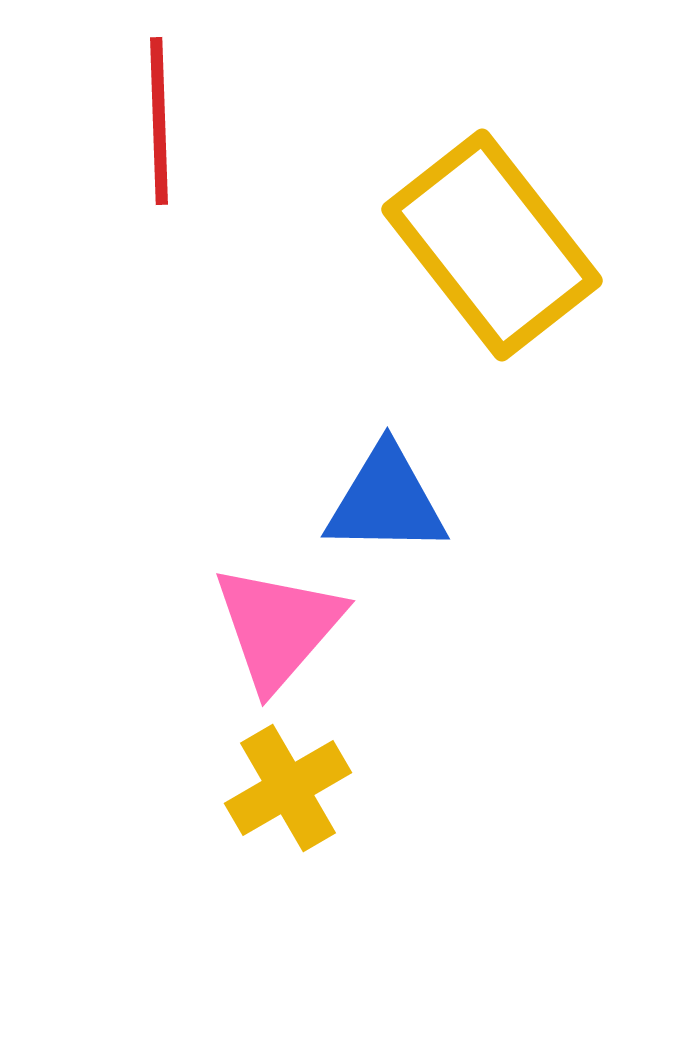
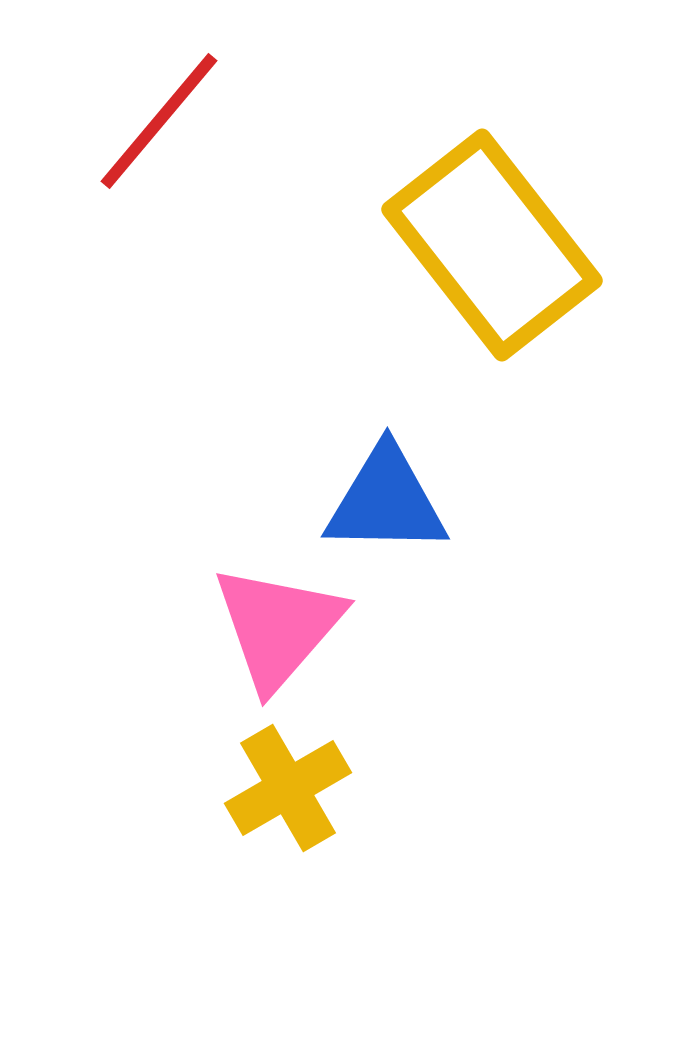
red line: rotated 42 degrees clockwise
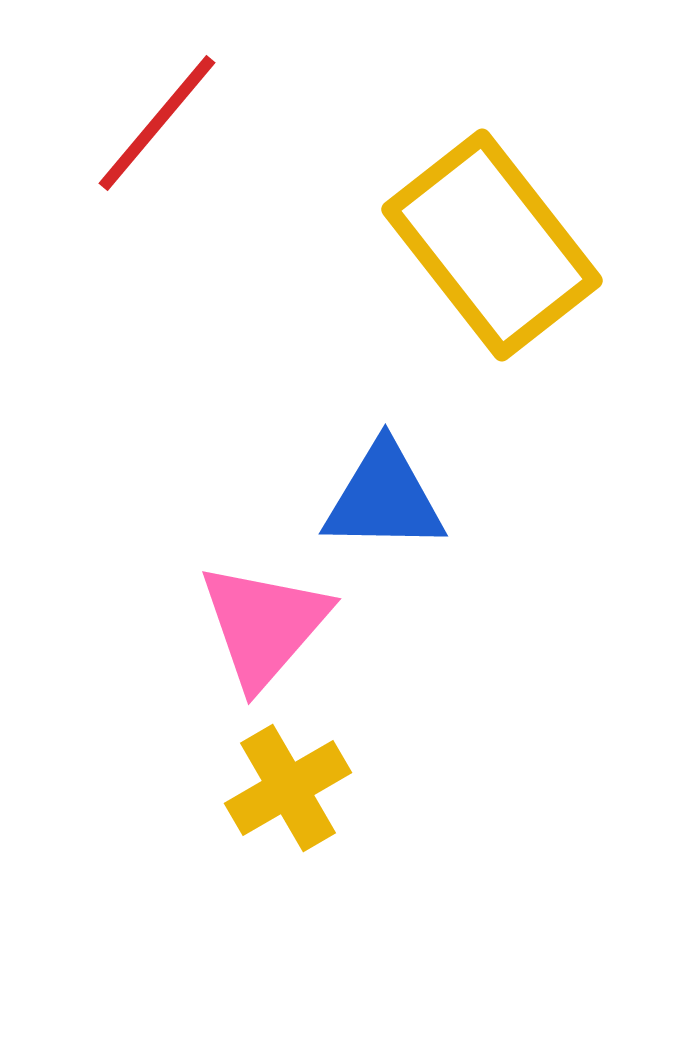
red line: moved 2 px left, 2 px down
blue triangle: moved 2 px left, 3 px up
pink triangle: moved 14 px left, 2 px up
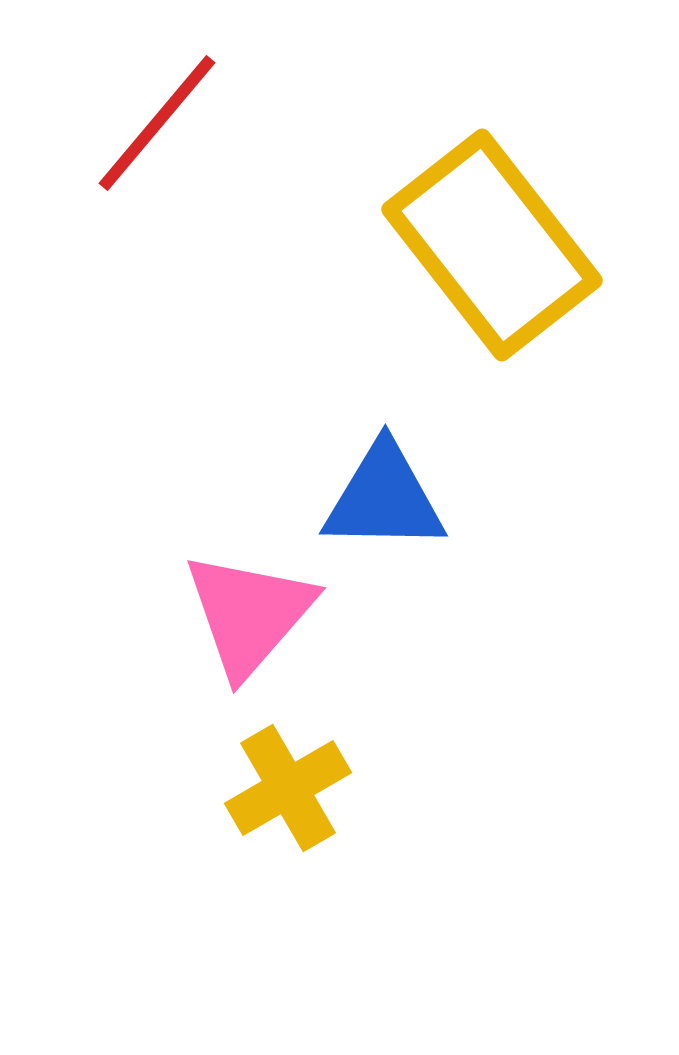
pink triangle: moved 15 px left, 11 px up
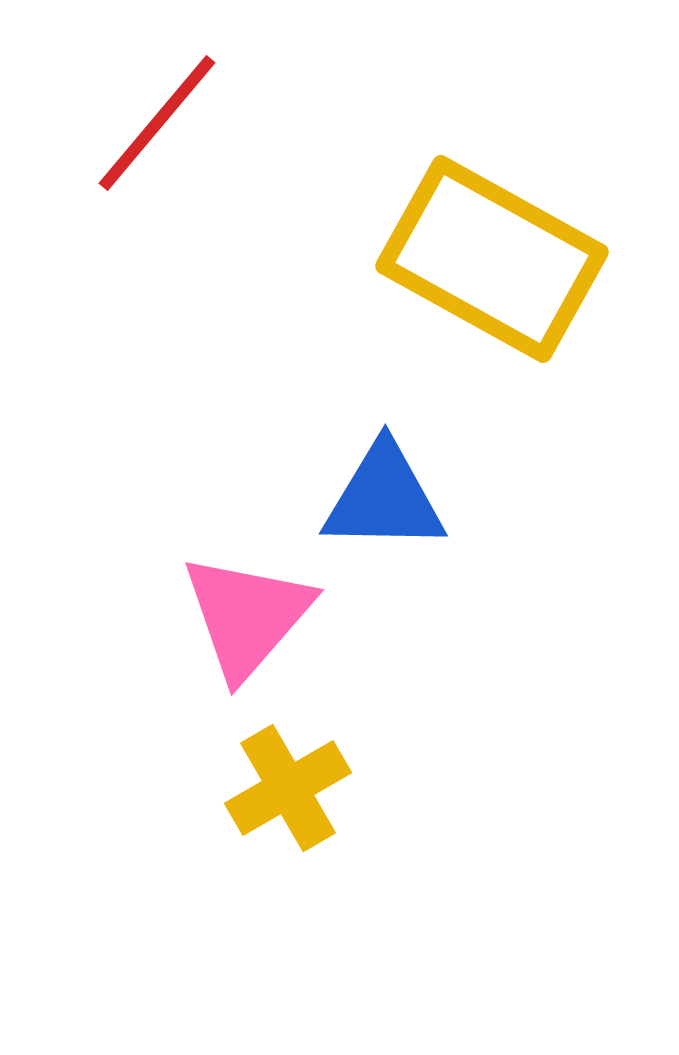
yellow rectangle: moved 14 px down; rotated 23 degrees counterclockwise
pink triangle: moved 2 px left, 2 px down
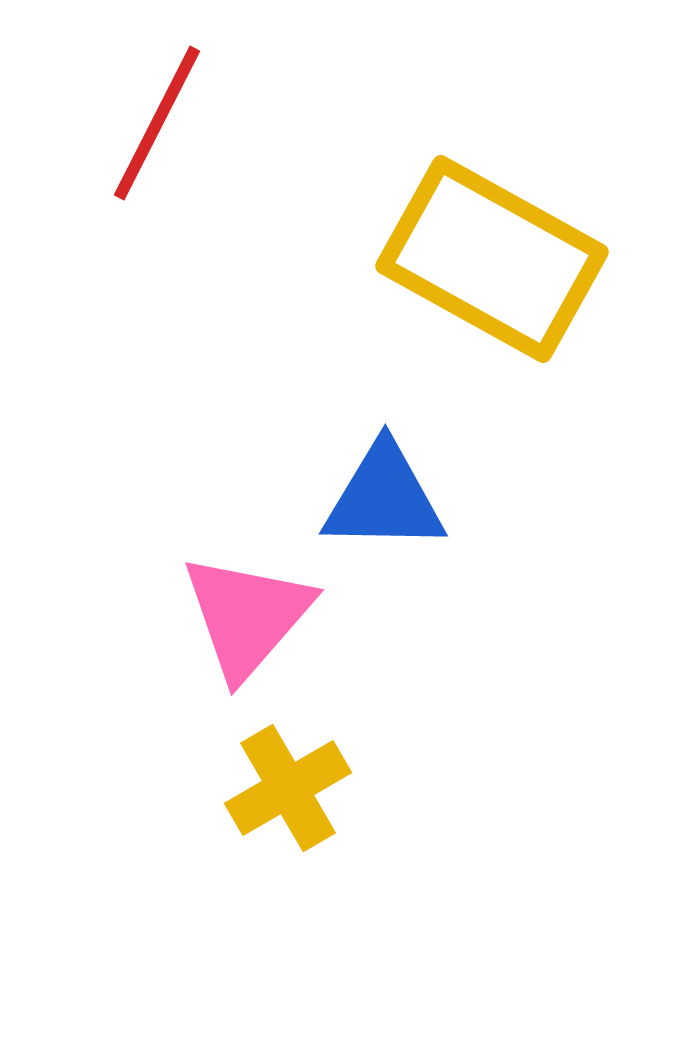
red line: rotated 13 degrees counterclockwise
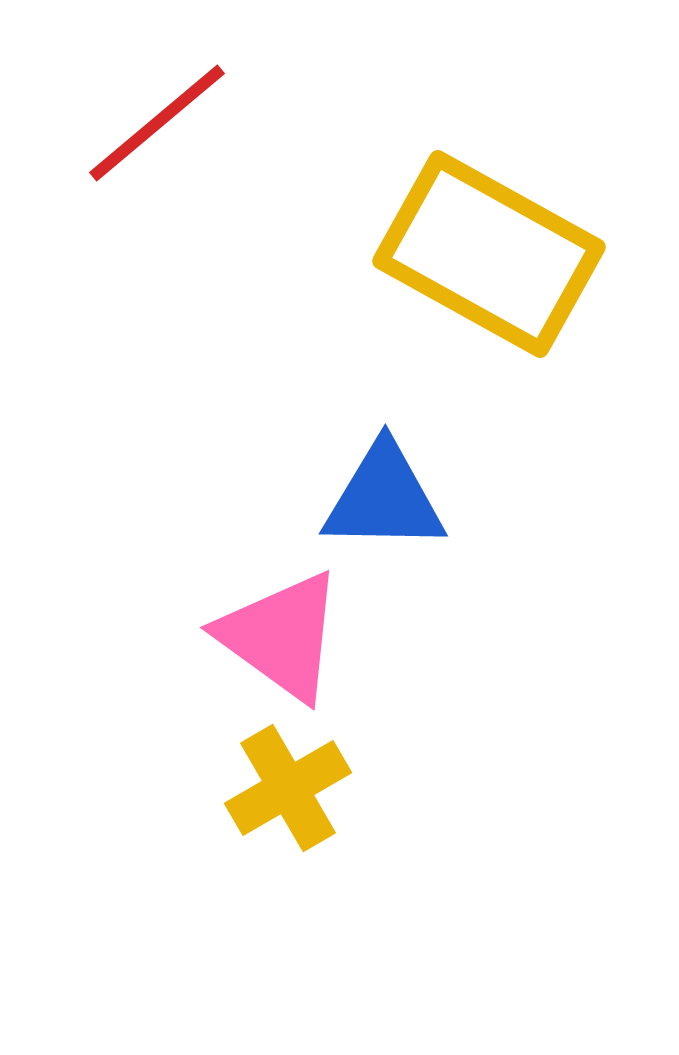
red line: rotated 23 degrees clockwise
yellow rectangle: moved 3 px left, 5 px up
pink triangle: moved 34 px right, 20 px down; rotated 35 degrees counterclockwise
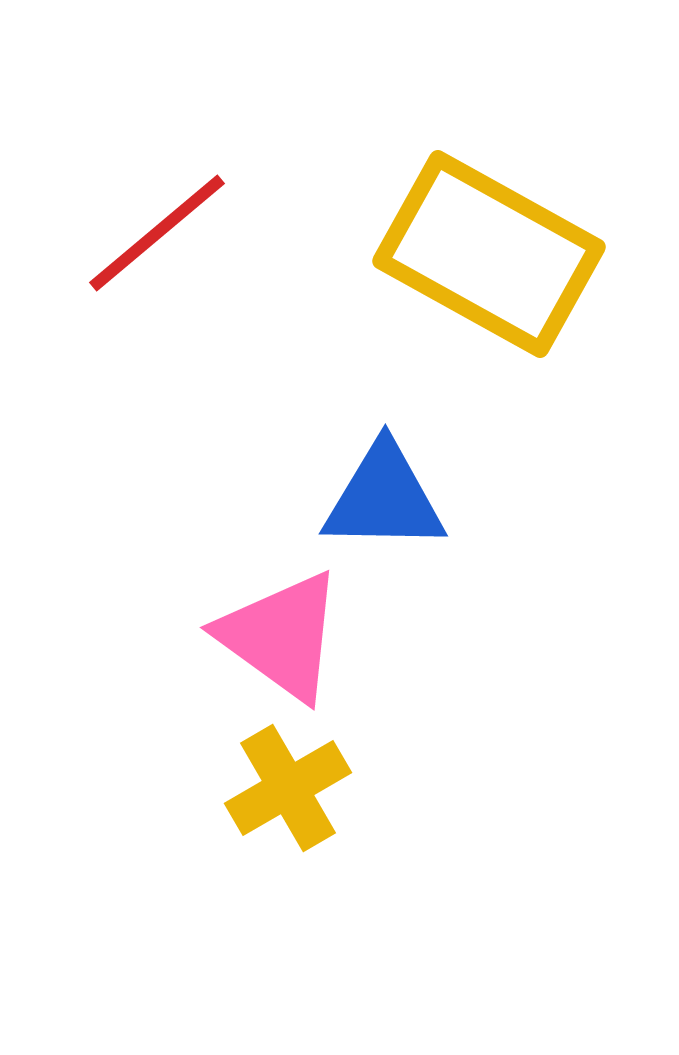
red line: moved 110 px down
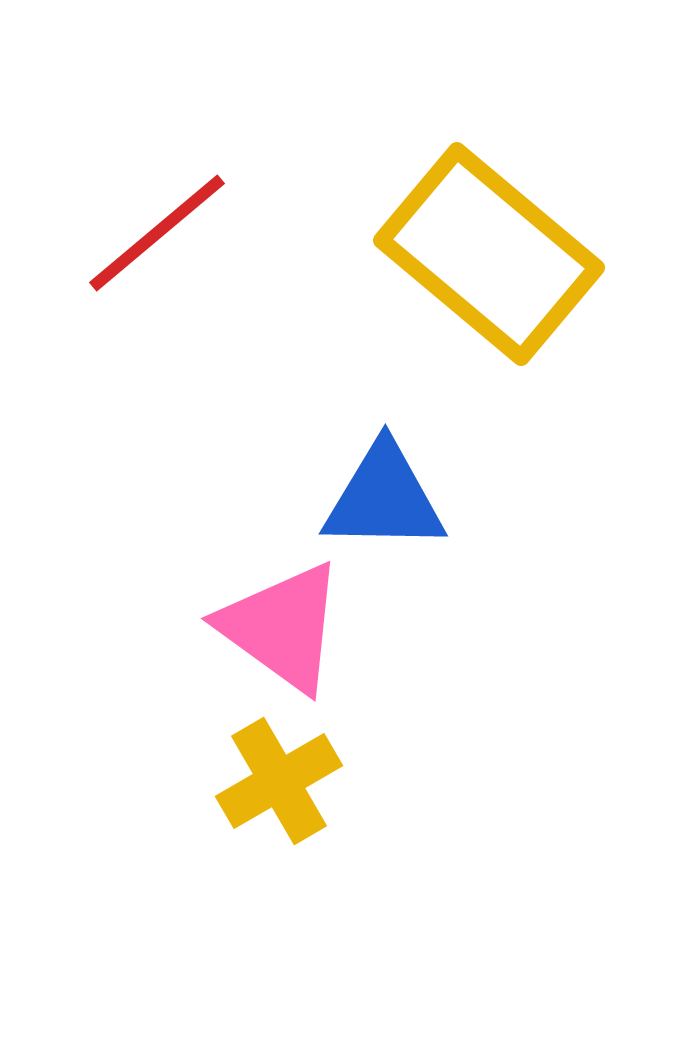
yellow rectangle: rotated 11 degrees clockwise
pink triangle: moved 1 px right, 9 px up
yellow cross: moved 9 px left, 7 px up
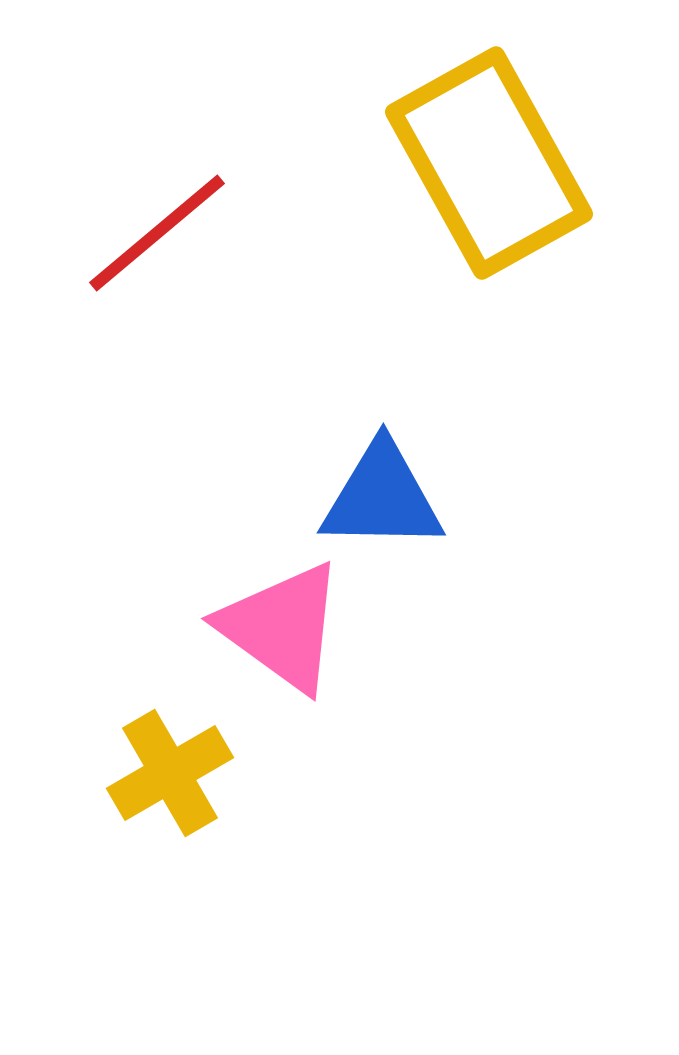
yellow rectangle: moved 91 px up; rotated 21 degrees clockwise
blue triangle: moved 2 px left, 1 px up
yellow cross: moved 109 px left, 8 px up
